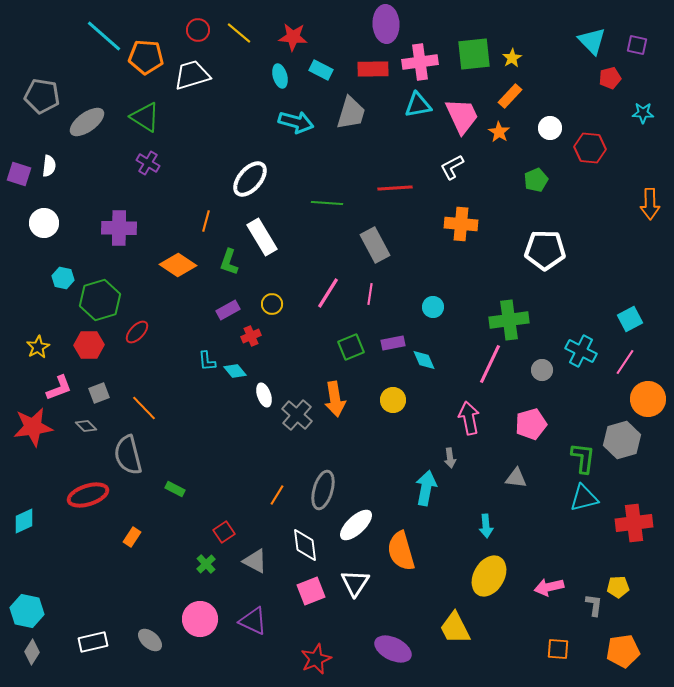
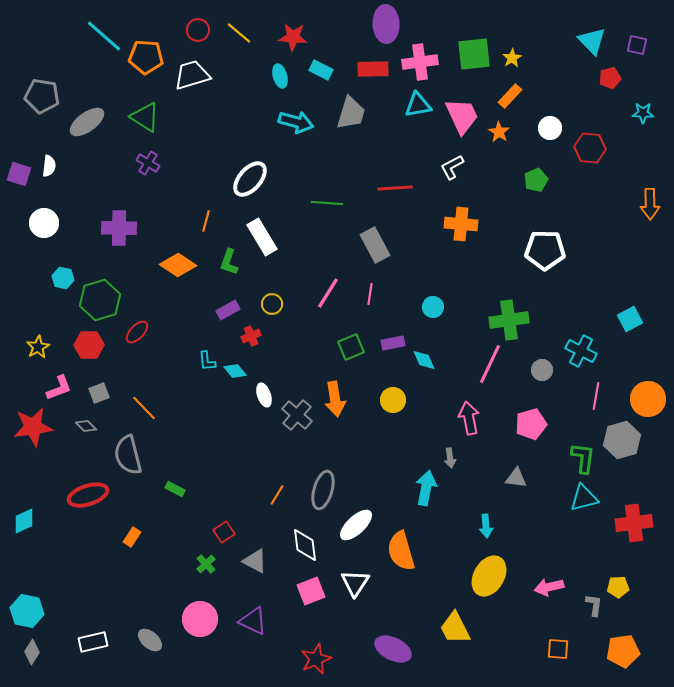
pink line at (625, 362): moved 29 px left, 34 px down; rotated 24 degrees counterclockwise
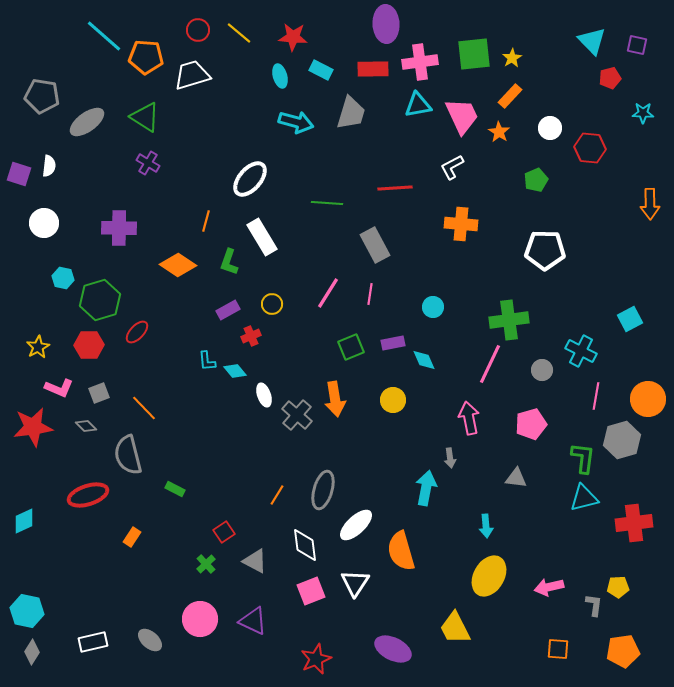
pink L-shape at (59, 388): rotated 44 degrees clockwise
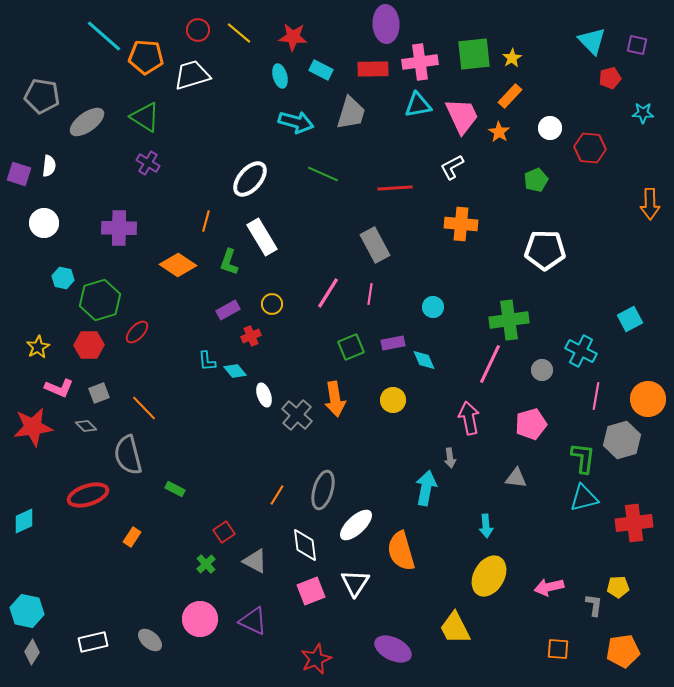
green line at (327, 203): moved 4 px left, 29 px up; rotated 20 degrees clockwise
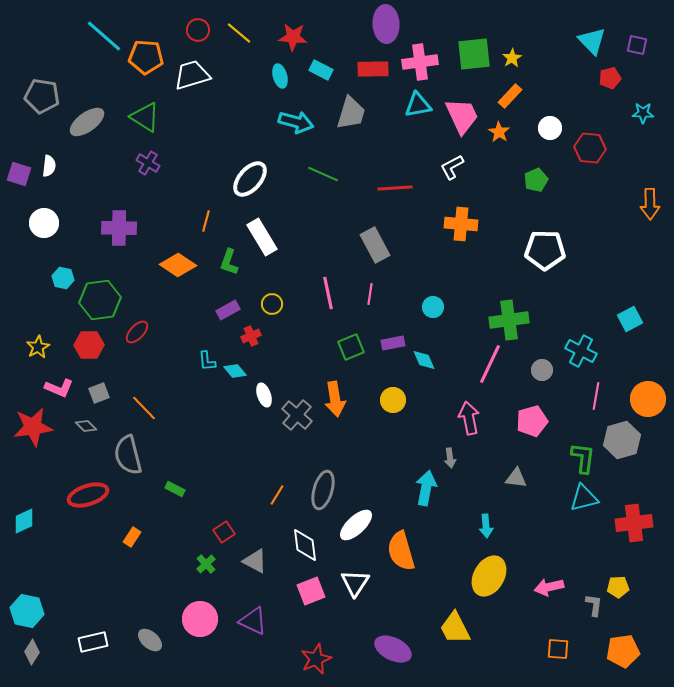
pink line at (328, 293): rotated 44 degrees counterclockwise
green hexagon at (100, 300): rotated 9 degrees clockwise
pink pentagon at (531, 424): moved 1 px right, 3 px up
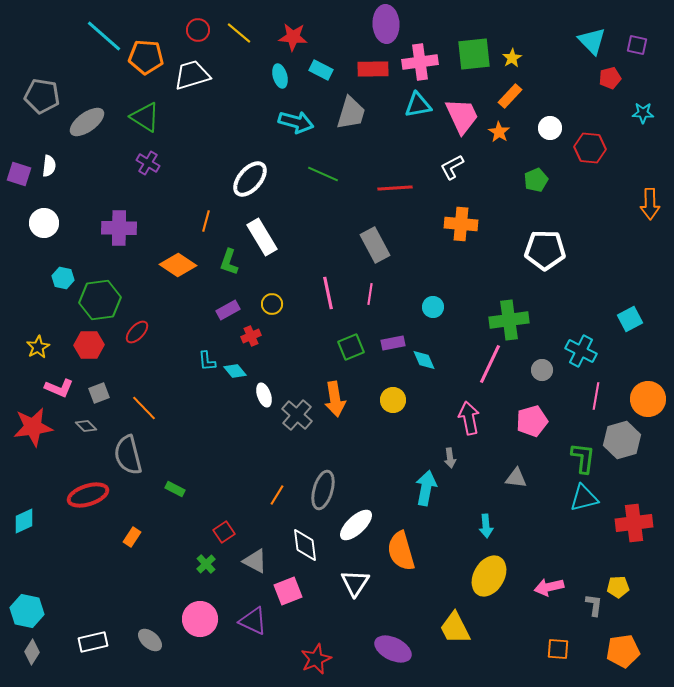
pink square at (311, 591): moved 23 px left
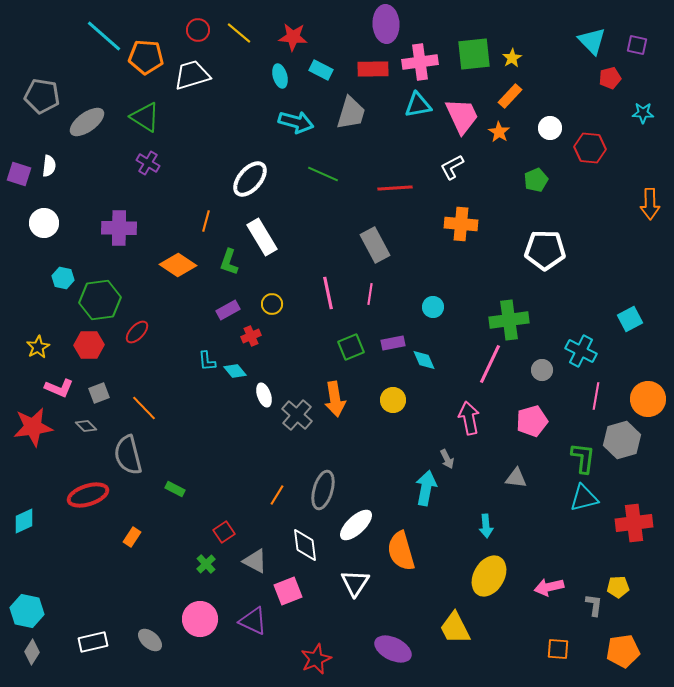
gray arrow at (450, 458): moved 3 px left, 1 px down; rotated 18 degrees counterclockwise
